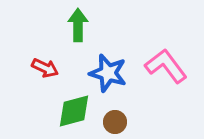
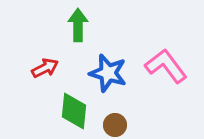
red arrow: rotated 52 degrees counterclockwise
green diamond: rotated 69 degrees counterclockwise
brown circle: moved 3 px down
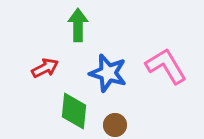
pink L-shape: rotated 6 degrees clockwise
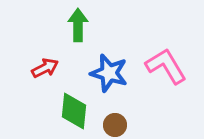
blue star: moved 1 px right
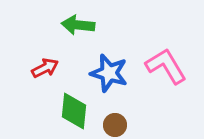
green arrow: rotated 84 degrees counterclockwise
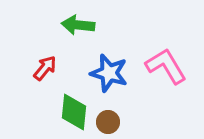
red arrow: rotated 24 degrees counterclockwise
green diamond: moved 1 px down
brown circle: moved 7 px left, 3 px up
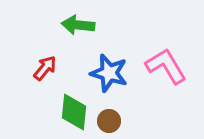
brown circle: moved 1 px right, 1 px up
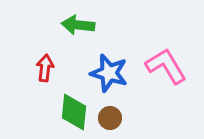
red arrow: rotated 32 degrees counterclockwise
brown circle: moved 1 px right, 3 px up
